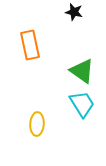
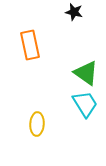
green triangle: moved 4 px right, 2 px down
cyan trapezoid: moved 3 px right
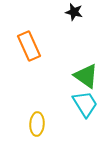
orange rectangle: moved 1 px left, 1 px down; rotated 12 degrees counterclockwise
green triangle: moved 3 px down
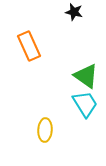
yellow ellipse: moved 8 px right, 6 px down
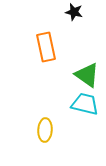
orange rectangle: moved 17 px right, 1 px down; rotated 12 degrees clockwise
green triangle: moved 1 px right, 1 px up
cyan trapezoid: rotated 44 degrees counterclockwise
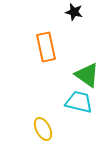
cyan trapezoid: moved 6 px left, 2 px up
yellow ellipse: moved 2 px left, 1 px up; rotated 30 degrees counterclockwise
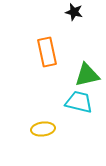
orange rectangle: moved 1 px right, 5 px down
green triangle: rotated 48 degrees counterclockwise
yellow ellipse: rotated 70 degrees counterclockwise
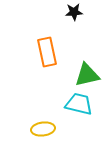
black star: rotated 18 degrees counterclockwise
cyan trapezoid: moved 2 px down
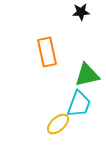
black star: moved 7 px right
cyan trapezoid: rotated 96 degrees clockwise
yellow ellipse: moved 15 px right, 5 px up; rotated 35 degrees counterclockwise
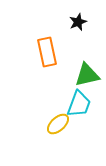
black star: moved 3 px left, 10 px down; rotated 18 degrees counterclockwise
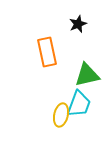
black star: moved 2 px down
yellow ellipse: moved 3 px right, 9 px up; rotated 35 degrees counterclockwise
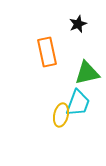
green triangle: moved 2 px up
cyan trapezoid: moved 1 px left, 1 px up
